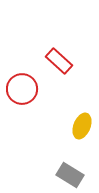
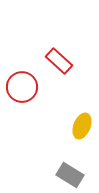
red circle: moved 2 px up
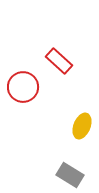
red circle: moved 1 px right
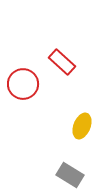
red rectangle: moved 3 px right, 1 px down
red circle: moved 3 px up
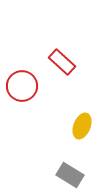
red circle: moved 1 px left, 2 px down
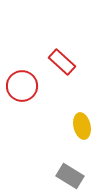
yellow ellipse: rotated 35 degrees counterclockwise
gray rectangle: moved 1 px down
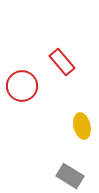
red rectangle: rotated 8 degrees clockwise
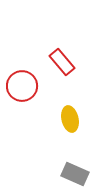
yellow ellipse: moved 12 px left, 7 px up
gray rectangle: moved 5 px right, 2 px up; rotated 8 degrees counterclockwise
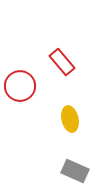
red circle: moved 2 px left
gray rectangle: moved 3 px up
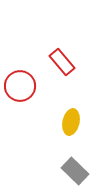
yellow ellipse: moved 1 px right, 3 px down; rotated 25 degrees clockwise
gray rectangle: rotated 20 degrees clockwise
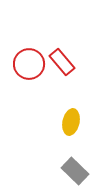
red circle: moved 9 px right, 22 px up
